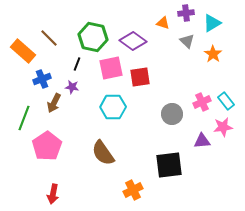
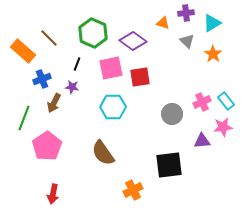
green hexagon: moved 4 px up; rotated 12 degrees clockwise
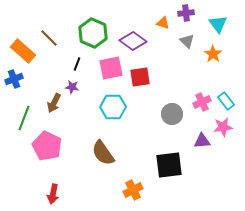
cyan triangle: moved 6 px right, 1 px down; rotated 36 degrees counterclockwise
blue cross: moved 28 px left
pink pentagon: rotated 12 degrees counterclockwise
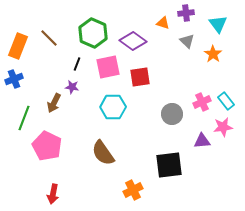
orange rectangle: moved 5 px left, 5 px up; rotated 70 degrees clockwise
pink square: moved 3 px left, 1 px up
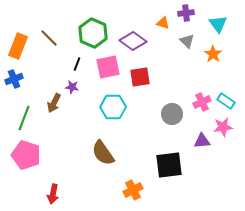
cyan rectangle: rotated 18 degrees counterclockwise
pink pentagon: moved 21 px left, 9 px down; rotated 8 degrees counterclockwise
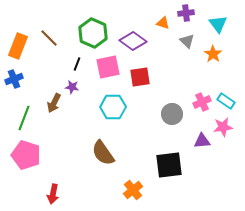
orange cross: rotated 12 degrees counterclockwise
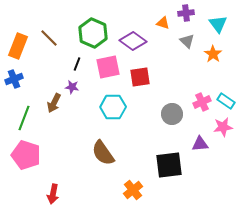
purple triangle: moved 2 px left, 3 px down
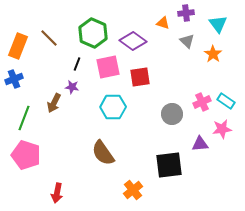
pink star: moved 1 px left, 2 px down
red arrow: moved 4 px right, 1 px up
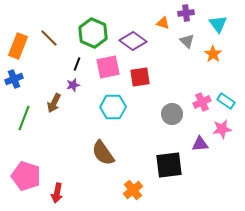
purple star: moved 1 px right, 2 px up; rotated 24 degrees counterclockwise
pink pentagon: moved 21 px down
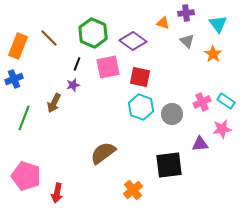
red square: rotated 20 degrees clockwise
cyan hexagon: moved 28 px right; rotated 20 degrees clockwise
brown semicircle: rotated 88 degrees clockwise
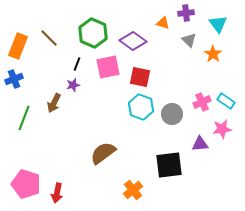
gray triangle: moved 2 px right, 1 px up
pink pentagon: moved 8 px down
